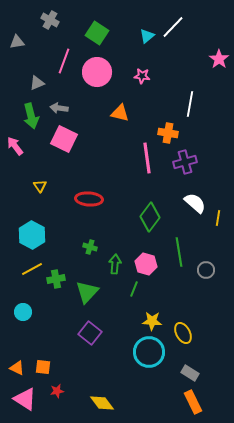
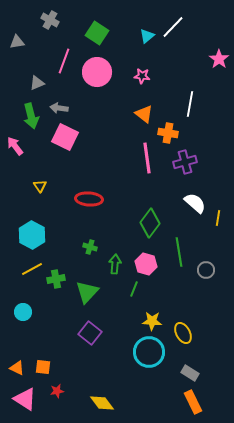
orange triangle at (120, 113): moved 24 px right, 1 px down; rotated 24 degrees clockwise
pink square at (64, 139): moved 1 px right, 2 px up
green diamond at (150, 217): moved 6 px down
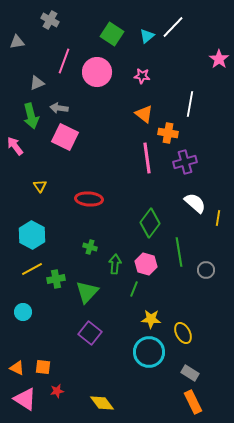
green square at (97, 33): moved 15 px right, 1 px down
yellow star at (152, 321): moved 1 px left, 2 px up
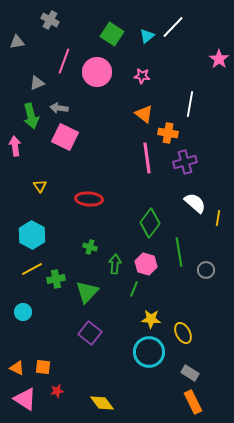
pink arrow at (15, 146): rotated 30 degrees clockwise
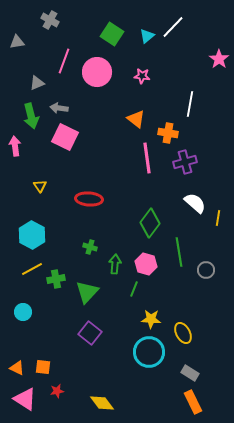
orange triangle at (144, 114): moved 8 px left, 5 px down
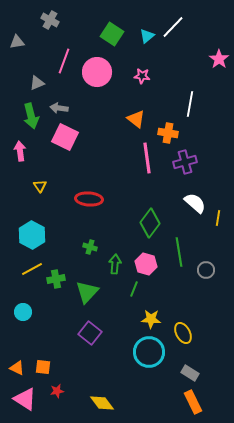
pink arrow at (15, 146): moved 5 px right, 5 px down
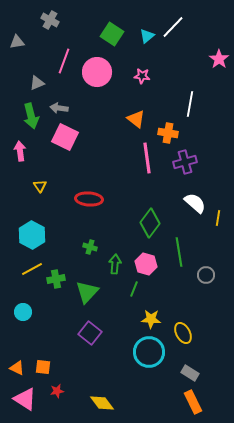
gray circle at (206, 270): moved 5 px down
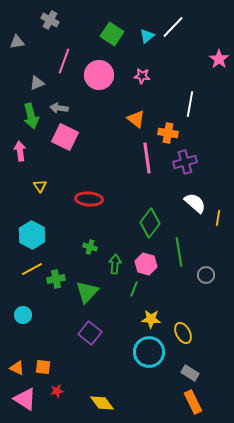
pink circle at (97, 72): moved 2 px right, 3 px down
cyan circle at (23, 312): moved 3 px down
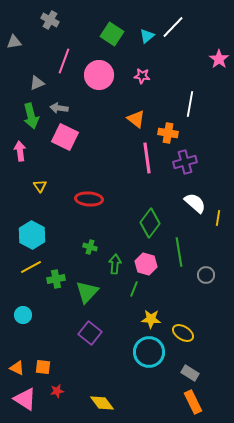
gray triangle at (17, 42): moved 3 px left
yellow line at (32, 269): moved 1 px left, 2 px up
yellow ellipse at (183, 333): rotated 30 degrees counterclockwise
